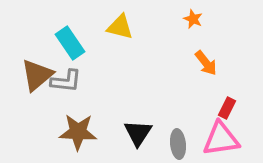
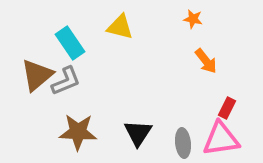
orange star: rotated 12 degrees counterclockwise
orange arrow: moved 2 px up
gray L-shape: rotated 28 degrees counterclockwise
gray ellipse: moved 5 px right, 1 px up
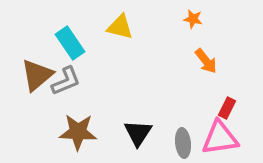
pink triangle: moved 1 px left, 1 px up
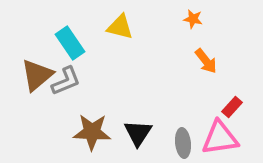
red rectangle: moved 5 px right, 1 px up; rotated 15 degrees clockwise
brown star: moved 14 px right
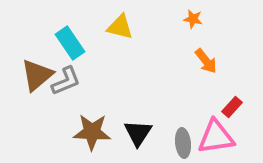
pink triangle: moved 4 px left, 1 px up
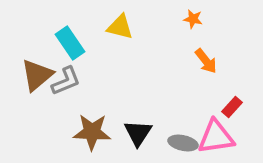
gray ellipse: rotated 72 degrees counterclockwise
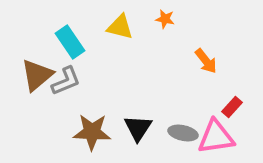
orange star: moved 28 px left
cyan rectangle: moved 1 px up
black triangle: moved 5 px up
gray ellipse: moved 10 px up
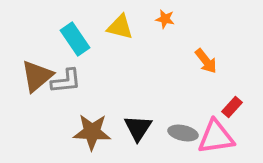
cyan rectangle: moved 5 px right, 3 px up
brown triangle: moved 1 px down
gray L-shape: rotated 16 degrees clockwise
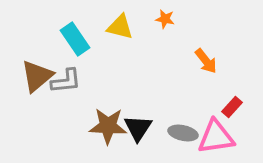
brown star: moved 16 px right, 6 px up
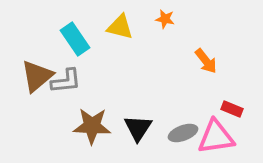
red rectangle: moved 2 px down; rotated 70 degrees clockwise
brown star: moved 16 px left
gray ellipse: rotated 32 degrees counterclockwise
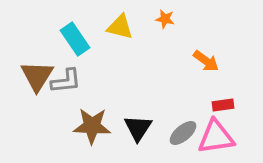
orange arrow: rotated 16 degrees counterclockwise
brown triangle: rotated 18 degrees counterclockwise
red rectangle: moved 9 px left, 4 px up; rotated 30 degrees counterclockwise
gray ellipse: rotated 20 degrees counterclockwise
